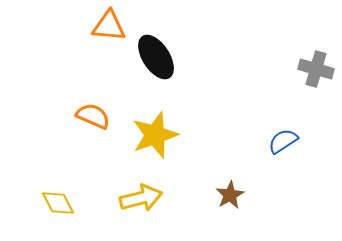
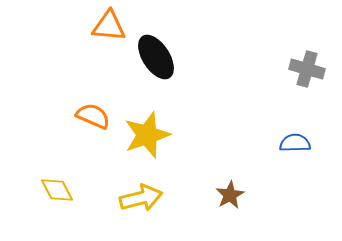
gray cross: moved 9 px left
yellow star: moved 8 px left
blue semicircle: moved 12 px right, 2 px down; rotated 32 degrees clockwise
yellow diamond: moved 1 px left, 13 px up
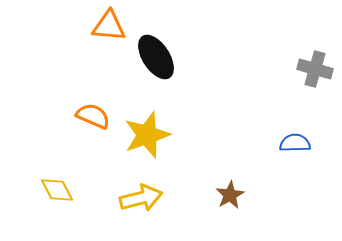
gray cross: moved 8 px right
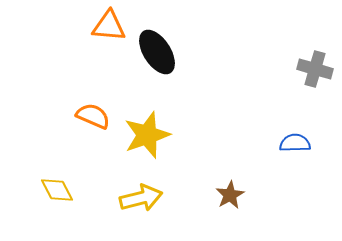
black ellipse: moved 1 px right, 5 px up
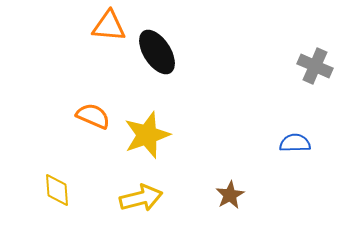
gray cross: moved 3 px up; rotated 8 degrees clockwise
yellow diamond: rotated 24 degrees clockwise
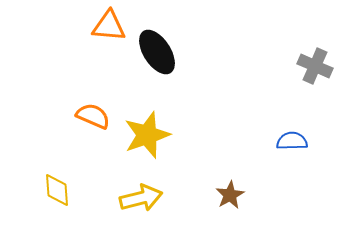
blue semicircle: moved 3 px left, 2 px up
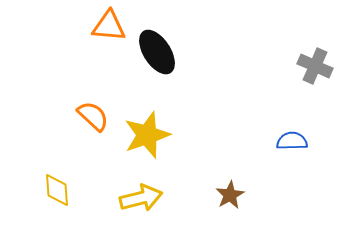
orange semicircle: rotated 20 degrees clockwise
